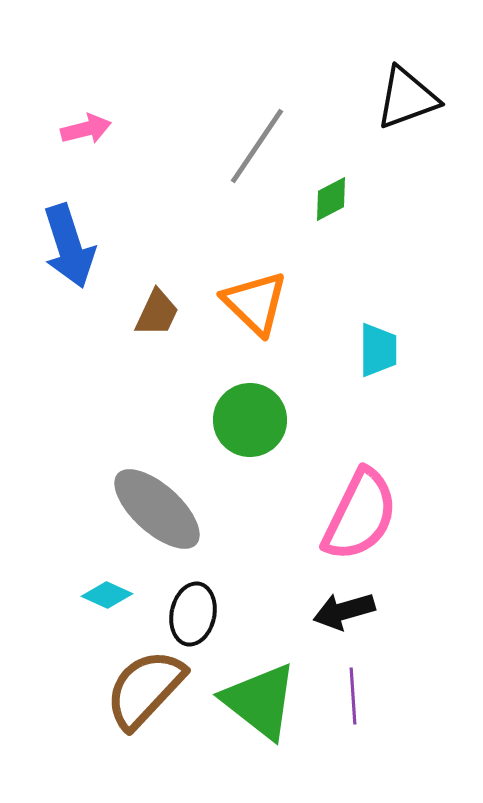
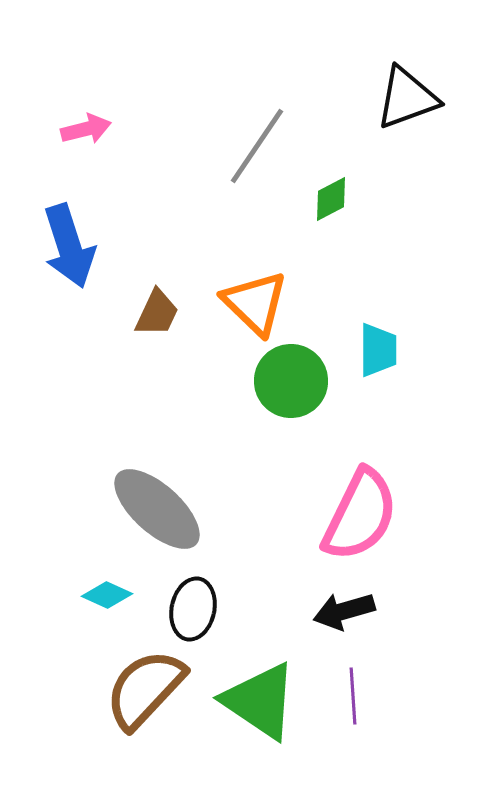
green circle: moved 41 px right, 39 px up
black ellipse: moved 5 px up
green triangle: rotated 4 degrees counterclockwise
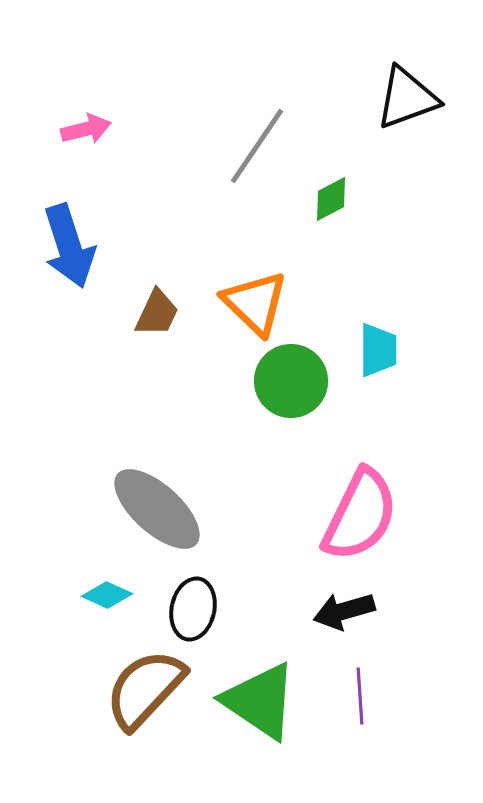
purple line: moved 7 px right
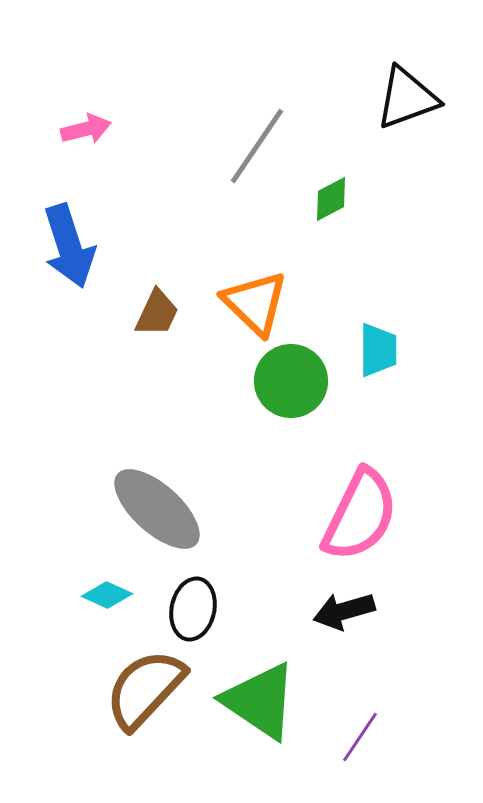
purple line: moved 41 px down; rotated 38 degrees clockwise
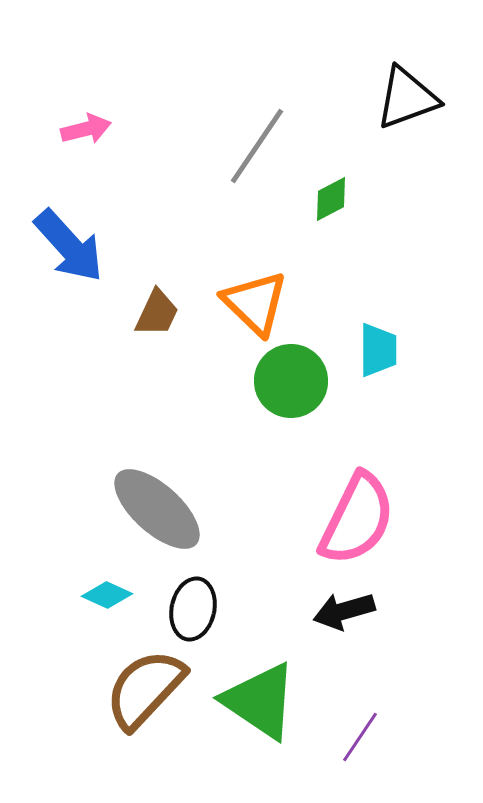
blue arrow: rotated 24 degrees counterclockwise
pink semicircle: moved 3 px left, 4 px down
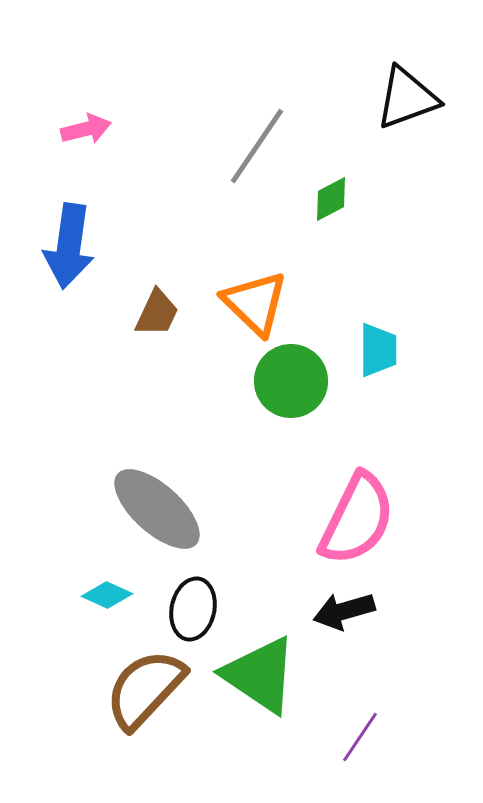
blue arrow: rotated 50 degrees clockwise
green triangle: moved 26 px up
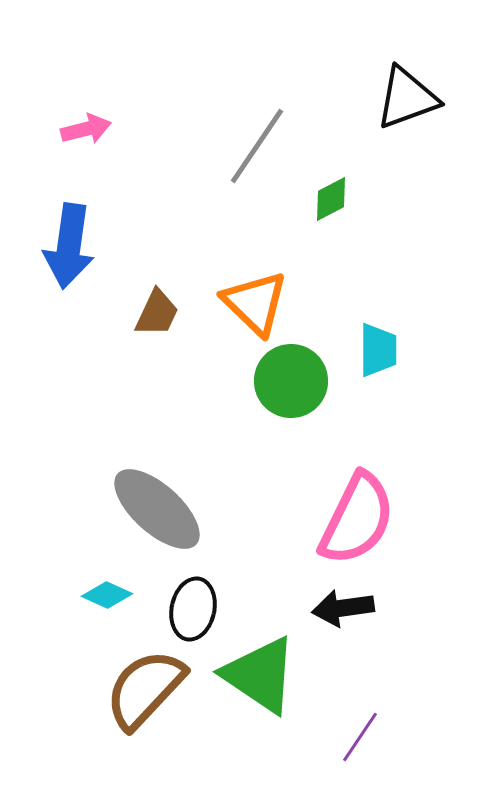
black arrow: moved 1 px left, 3 px up; rotated 8 degrees clockwise
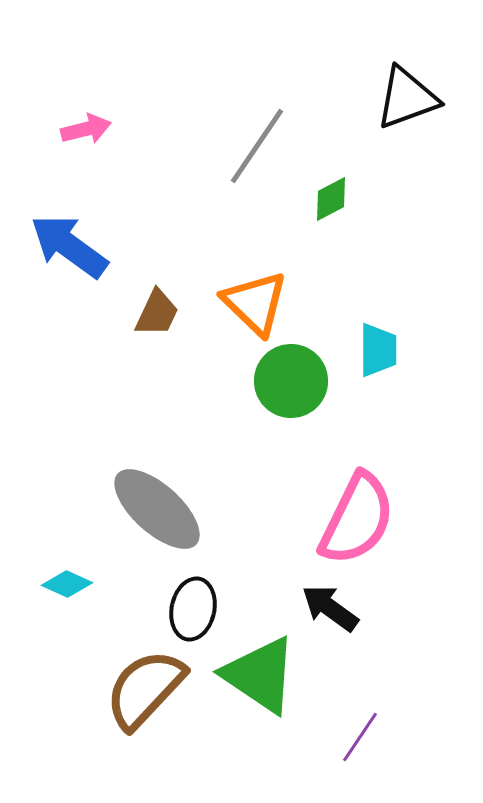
blue arrow: rotated 118 degrees clockwise
cyan diamond: moved 40 px left, 11 px up
black arrow: moved 13 px left; rotated 44 degrees clockwise
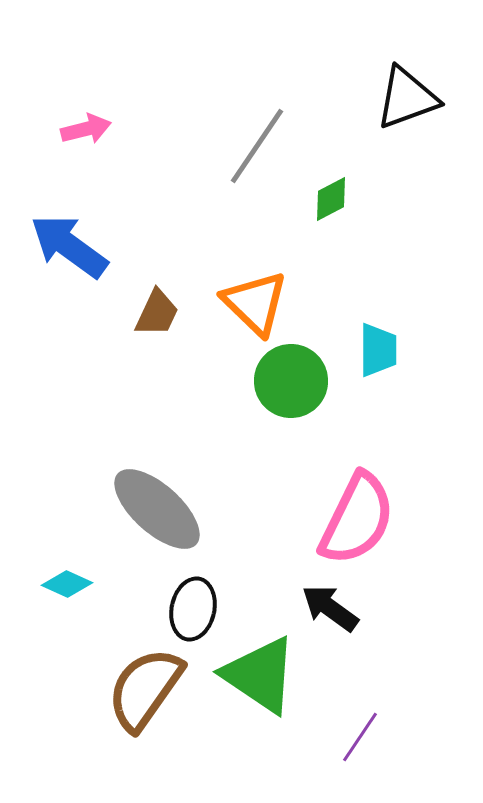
brown semicircle: rotated 8 degrees counterclockwise
